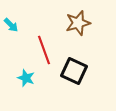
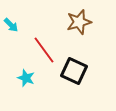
brown star: moved 1 px right, 1 px up
red line: rotated 16 degrees counterclockwise
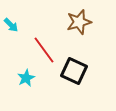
cyan star: rotated 24 degrees clockwise
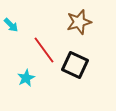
black square: moved 1 px right, 6 px up
